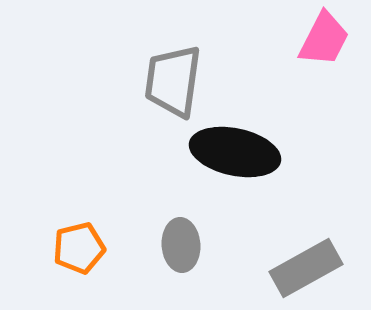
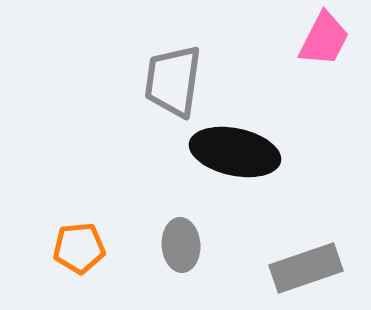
orange pentagon: rotated 9 degrees clockwise
gray rectangle: rotated 10 degrees clockwise
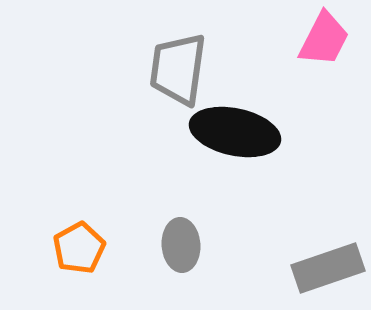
gray trapezoid: moved 5 px right, 12 px up
black ellipse: moved 20 px up
orange pentagon: rotated 24 degrees counterclockwise
gray rectangle: moved 22 px right
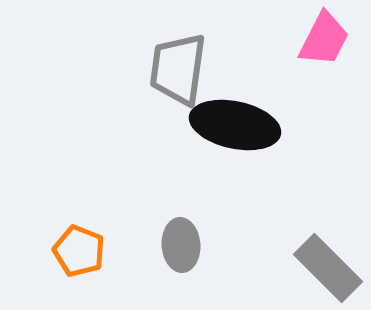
black ellipse: moved 7 px up
orange pentagon: moved 3 px down; rotated 21 degrees counterclockwise
gray rectangle: rotated 64 degrees clockwise
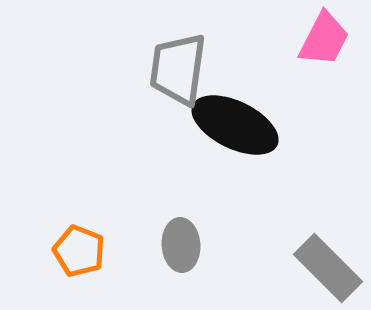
black ellipse: rotated 14 degrees clockwise
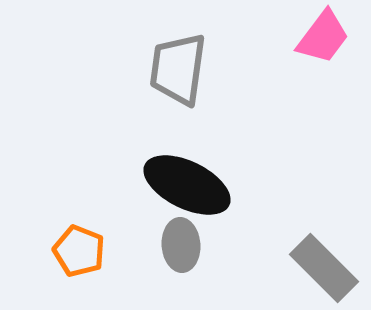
pink trapezoid: moved 1 px left, 2 px up; rotated 10 degrees clockwise
black ellipse: moved 48 px left, 60 px down
gray rectangle: moved 4 px left
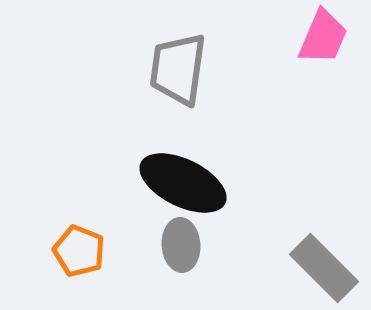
pink trapezoid: rotated 14 degrees counterclockwise
black ellipse: moved 4 px left, 2 px up
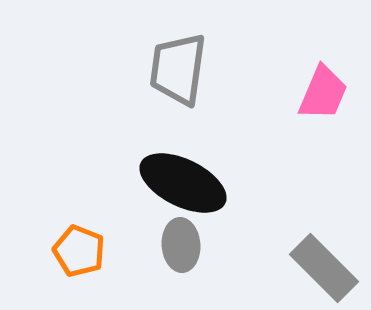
pink trapezoid: moved 56 px down
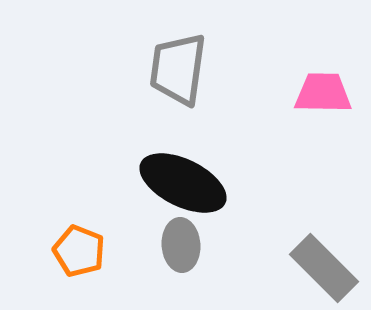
pink trapezoid: rotated 112 degrees counterclockwise
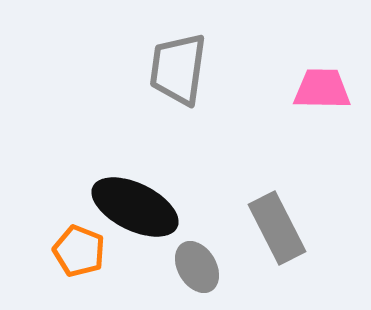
pink trapezoid: moved 1 px left, 4 px up
black ellipse: moved 48 px left, 24 px down
gray ellipse: moved 16 px right, 22 px down; rotated 27 degrees counterclockwise
gray rectangle: moved 47 px left, 40 px up; rotated 18 degrees clockwise
